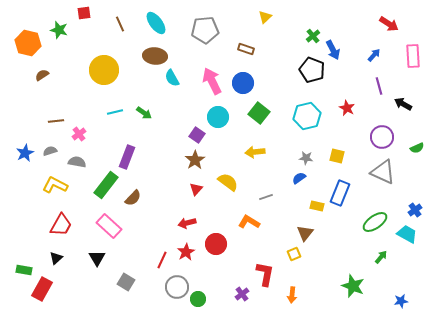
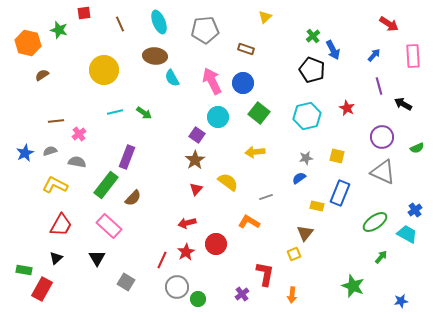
cyan ellipse at (156, 23): moved 3 px right, 1 px up; rotated 15 degrees clockwise
gray star at (306, 158): rotated 16 degrees counterclockwise
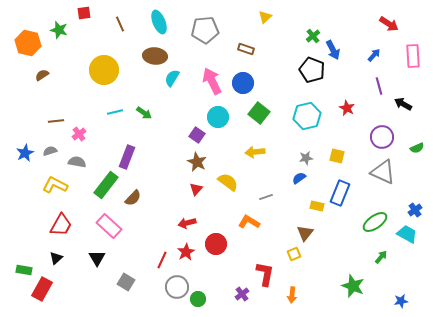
cyan semicircle at (172, 78): rotated 60 degrees clockwise
brown star at (195, 160): moved 2 px right, 2 px down; rotated 12 degrees counterclockwise
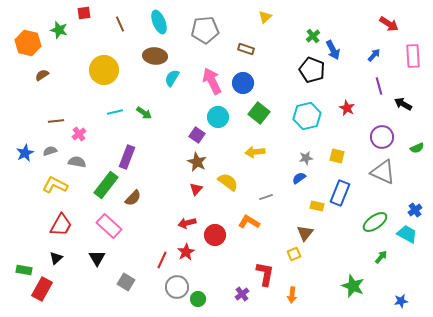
red circle at (216, 244): moved 1 px left, 9 px up
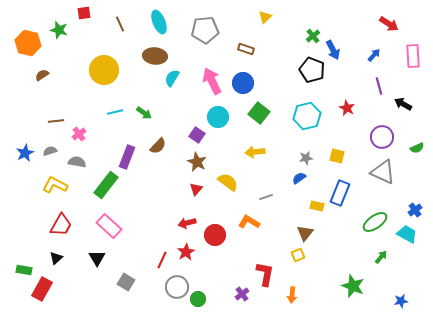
brown semicircle at (133, 198): moved 25 px right, 52 px up
yellow square at (294, 254): moved 4 px right, 1 px down
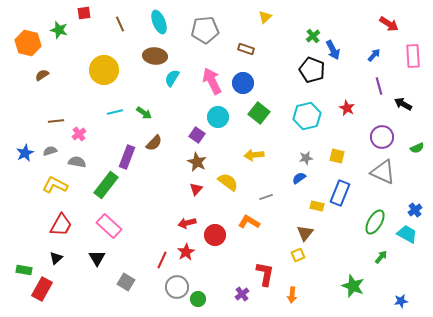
brown semicircle at (158, 146): moved 4 px left, 3 px up
yellow arrow at (255, 152): moved 1 px left, 3 px down
green ellipse at (375, 222): rotated 25 degrees counterclockwise
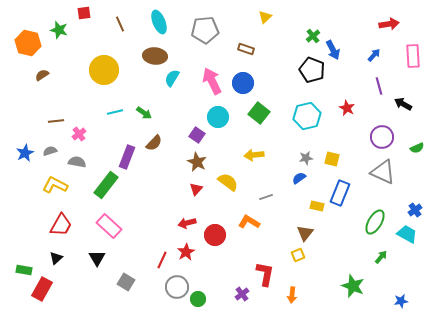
red arrow at (389, 24): rotated 42 degrees counterclockwise
yellow square at (337, 156): moved 5 px left, 3 px down
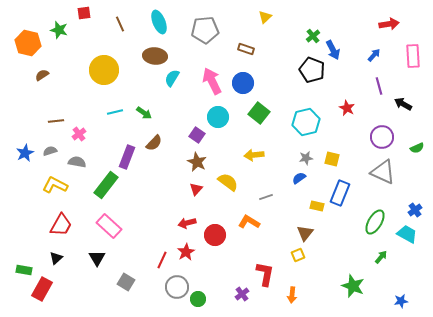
cyan hexagon at (307, 116): moved 1 px left, 6 px down
